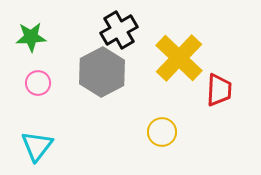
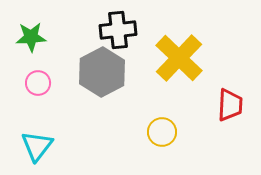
black cross: moved 1 px left; rotated 24 degrees clockwise
red trapezoid: moved 11 px right, 15 px down
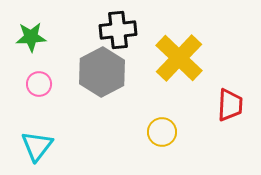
pink circle: moved 1 px right, 1 px down
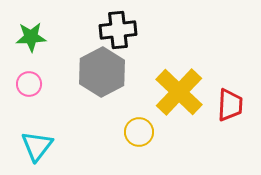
yellow cross: moved 34 px down
pink circle: moved 10 px left
yellow circle: moved 23 px left
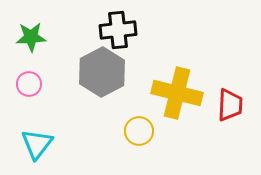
yellow cross: moved 2 px left, 1 px down; rotated 30 degrees counterclockwise
yellow circle: moved 1 px up
cyan triangle: moved 2 px up
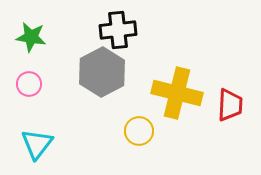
green star: rotated 12 degrees clockwise
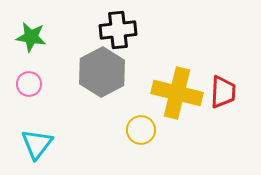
red trapezoid: moved 7 px left, 13 px up
yellow circle: moved 2 px right, 1 px up
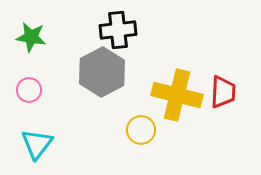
pink circle: moved 6 px down
yellow cross: moved 2 px down
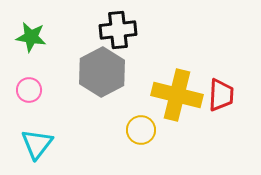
red trapezoid: moved 2 px left, 3 px down
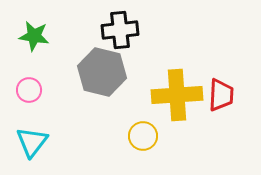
black cross: moved 2 px right
green star: moved 3 px right, 1 px up
gray hexagon: rotated 18 degrees counterclockwise
yellow cross: rotated 18 degrees counterclockwise
yellow circle: moved 2 px right, 6 px down
cyan triangle: moved 5 px left, 2 px up
